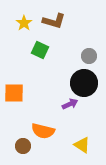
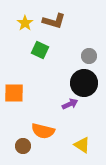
yellow star: moved 1 px right
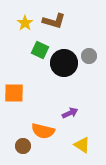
black circle: moved 20 px left, 20 px up
purple arrow: moved 9 px down
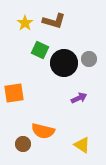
gray circle: moved 3 px down
orange square: rotated 10 degrees counterclockwise
purple arrow: moved 9 px right, 15 px up
brown circle: moved 2 px up
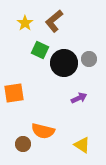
brown L-shape: rotated 125 degrees clockwise
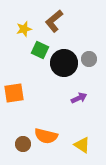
yellow star: moved 1 px left, 6 px down; rotated 21 degrees clockwise
orange semicircle: moved 3 px right, 5 px down
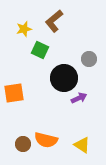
black circle: moved 15 px down
orange semicircle: moved 4 px down
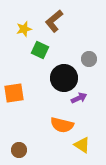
orange semicircle: moved 16 px right, 15 px up
brown circle: moved 4 px left, 6 px down
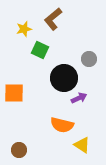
brown L-shape: moved 1 px left, 2 px up
orange square: rotated 10 degrees clockwise
